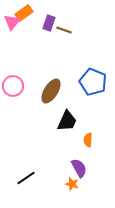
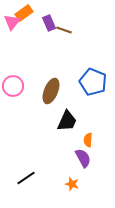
purple rectangle: rotated 42 degrees counterclockwise
brown ellipse: rotated 10 degrees counterclockwise
purple semicircle: moved 4 px right, 10 px up
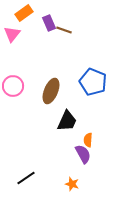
pink triangle: moved 12 px down
purple semicircle: moved 4 px up
